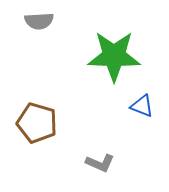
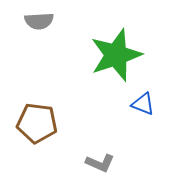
green star: moved 2 px right, 1 px up; rotated 20 degrees counterclockwise
blue triangle: moved 1 px right, 2 px up
brown pentagon: rotated 9 degrees counterclockwise
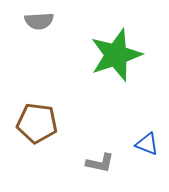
blue triangle: moved 4 px right, 40 px down
gray L-shape: rotated 12 degrees counterclockwise
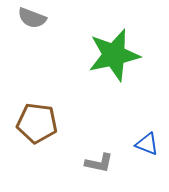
gray semicircle: moved 7 px left, 3 px up; rotated 24 degrees clockwise
green star: moved 2 px left; rotated 6 degrees clockwise
gray L-shape: moved 1 px left
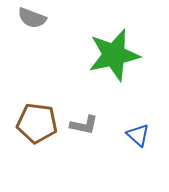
blue triangle: moved 9 px left, 9 px up; rotated 20 degrees clockwise
gray L-shape: moved 15 px left, 38 px up
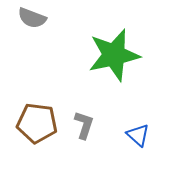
gray L-shape: rotated 84 degrees counterclockwise
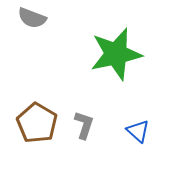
green star: moved 2 px right, 1 px up
brown pentagon: rotated 24 degrees clockwise
blue triangle: moved 4 px up
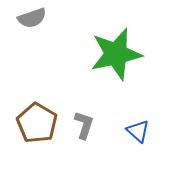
gray semicircle: rotated 40 degrees counterclockwise
